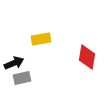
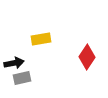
red diamond: rotated 25 degrees clockwise
black arrow: rotated 12 degrees clockwise
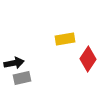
yellow rectangle: moved 24 px right
red diamond: moved 1 px right, 2 px down
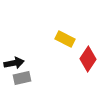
yellow rectangle: rotated 36 degrees clockwise
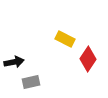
black arrow: moved 1 px up
gray rectangle: moved 9 px right, 4 px down
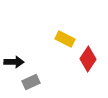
black arrow: rotated 12 degrees clockwise
gray rectangle: rotated 12 degrees counterclockwise
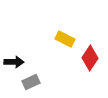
red diamond: moved 2 px right, 1 px up
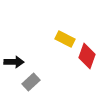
red diamond: moved 3 px left, 2 px up; rotated 15 degrees counterclockwise
gray rectangle: rotated 18 degrees counterclockwise
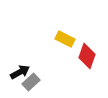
black arrow: moved 6 px right, 10 px down; rotated 30 degrees counterclockwise
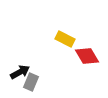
red diamond: rotated 50 degrees counterclockwise
gray rectangle: rotated 24 degrees counterclockwise
